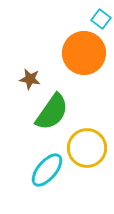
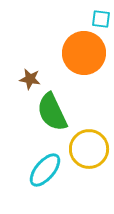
cyan square: rotated 30 degrees counterclockwise
green semicircle: rotated 120 degrees clockwise
yellow circle: moved 2 px right, 1 px down
cyan ellipse: moved 2 px left
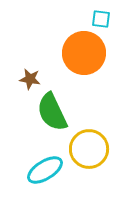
cyan ellipse: rotated 18 degrees clockwise
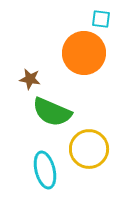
green semicircle: rotated 42 degrees counterclockwise
cyan ellipse: rotated 72 degrees counterclockwise
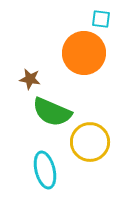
yellow circle: moved 1 px right, 7 px up
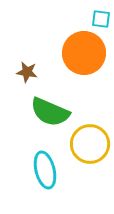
brown star: moved 3 px left, 7 px up
green semicircle: moved 2 px left
yellow circle: moved 2 px down
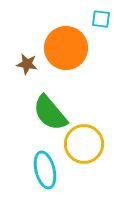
orange circle: moved 18 px left, 5 px up
brown star: moved 8 px up
green semicircle: moved 1 px down; rotated 27 degrees clockwise
yellow circle: moved 6 px left
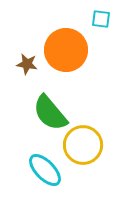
orange circle: moved 2 px down
yellow circle: moved 1 px left, 1 px down
cyan ellipse: rotated 30 degrees counterclockwise
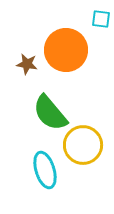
cyan ellipse: rotated 27 degrees clockwise
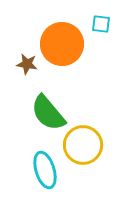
cyan square: moved 5 px down
orange circle: moved 4 px left, 6 px up
green semicircle: moved 2 px left
